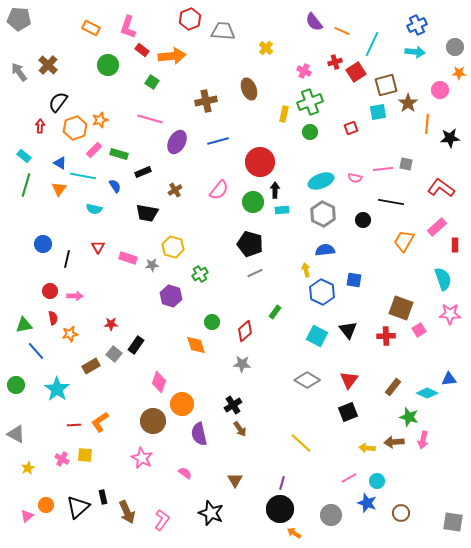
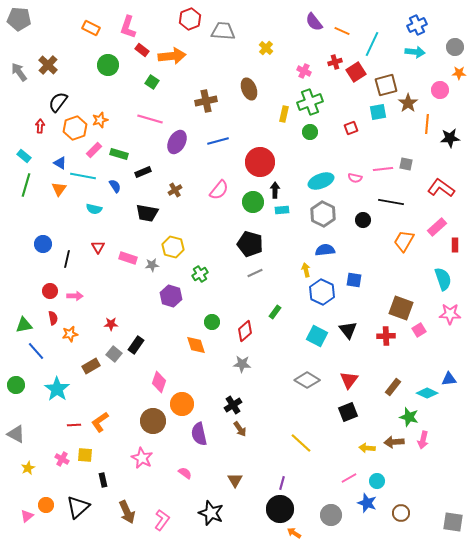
black rectangle at (103, 497): moved 17 px up
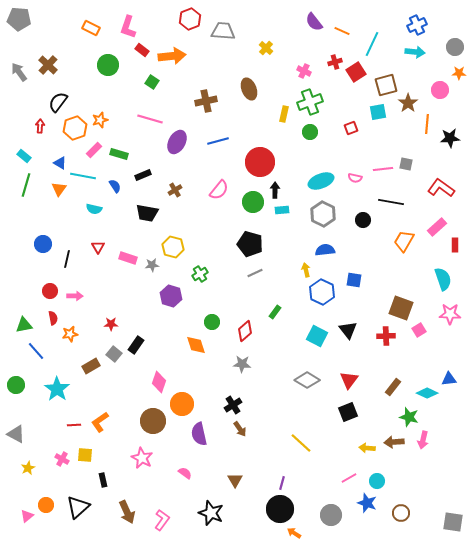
black rectangle at (143, 172): moved 3 px down
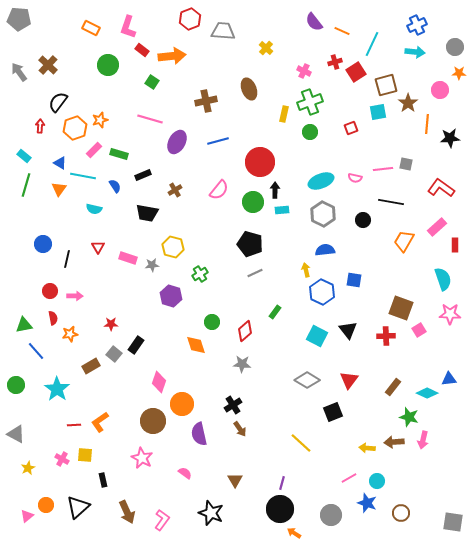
black square at (348, 412): moved 15 px left
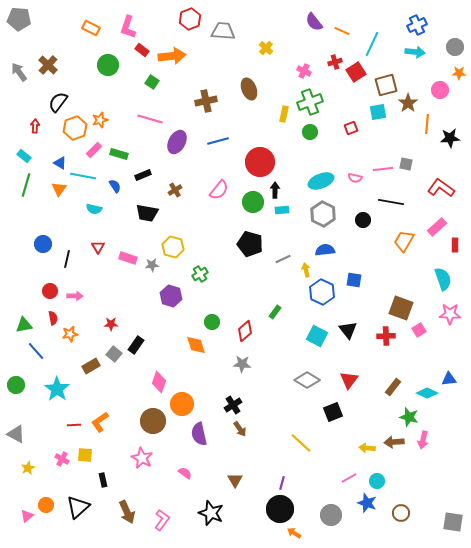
red arrow at (40, 126): moved 5 px left
gray line at (255, 273): moved 28 px right, 14 px up
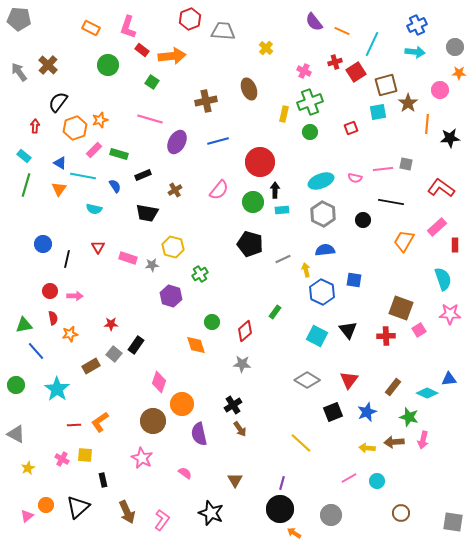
blue star at (367, 503): moved 91 px up; rotated 30 degrees clockwise
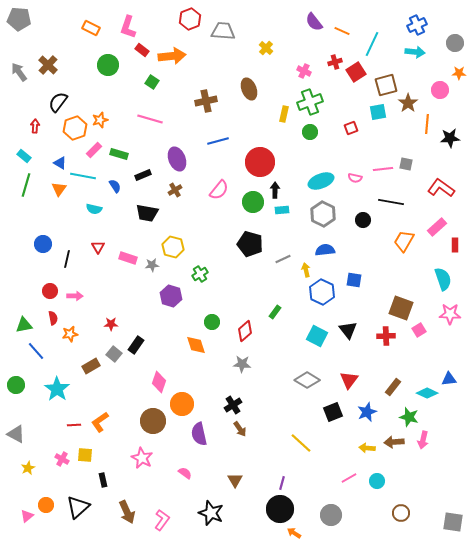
gray circle at (455, 47): moved 4 px up
purple ellipse at (177, 142): moved 17 px down; rotated 50 degrees counterclockwise
